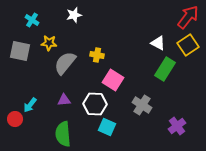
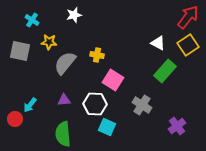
yellow star: moved 1 px up
green rectangle: moved 2 px down; rotated 10 degrees clockwise
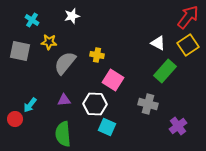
white star: moved 2 px left, 1 px down
gray cross: moved 6 px right, 1 px up; rotated 18 degrees counterclockwise
purple cross: moved 1 px right
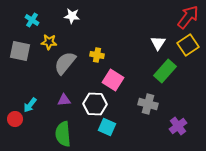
white star: rotated 21 degrees clockwise
white triangle: rotated 35 degrees clockwise
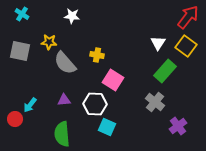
cyan cross: moved 10 px left, 6 px up
yellow square: moved 2 px left, 1 px down; rotated 20 degrees counterclockwise
gray semicircle: rotated 80 degrees counterclockwise
gray cross: moved 7 px right, 2 px up; rotated 24 degrees clockwise
green semicircle: moved 1 px left
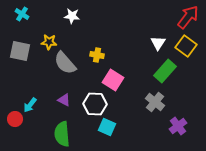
purple triangle: rotated 32 degrees clockwise
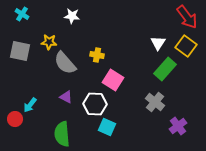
red arrow: moved 1 px left; rotated 105 degrees clockwise
green rectangle: moved 2 px up
purple triangle: moved 2 px right, 3 px up
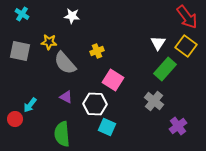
yellow cross: moved 4 px up; rotated 32 degrees counterclockwise
gray cross: moved 1 px left, 1 px up
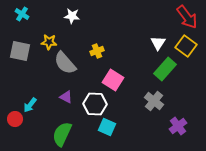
green semicircle: rotated 30 degrees clockwise
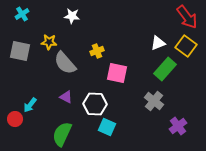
cyan cross: rotated 24 degrees clockwise
white triangle: rotated 35 degrees clockwise
pink square: moved 4 px right, 7 px up; rotated 20 degrees counterclockwise
